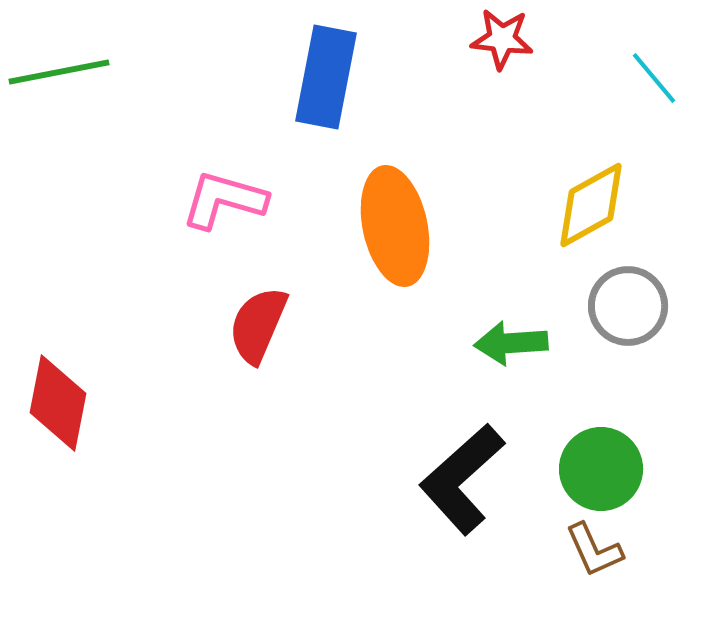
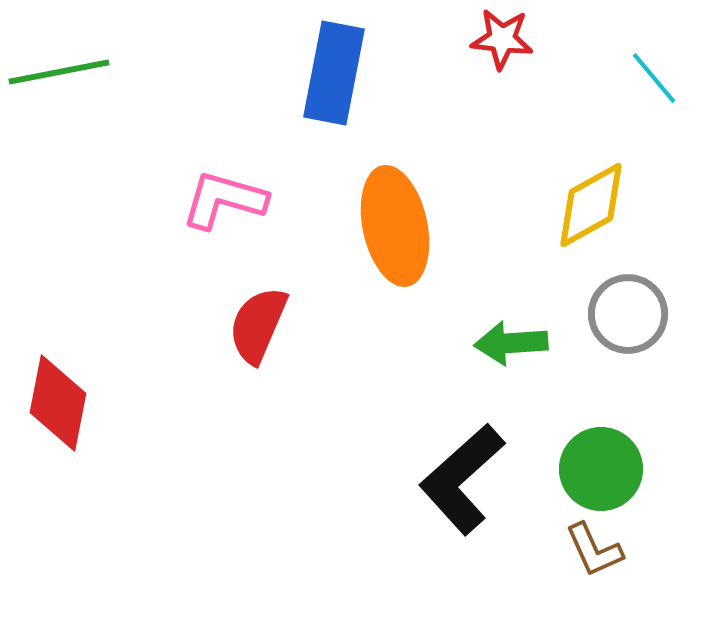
blue rectangle: moved 8 px right, 4 px up
gray circle: moved 8 px down
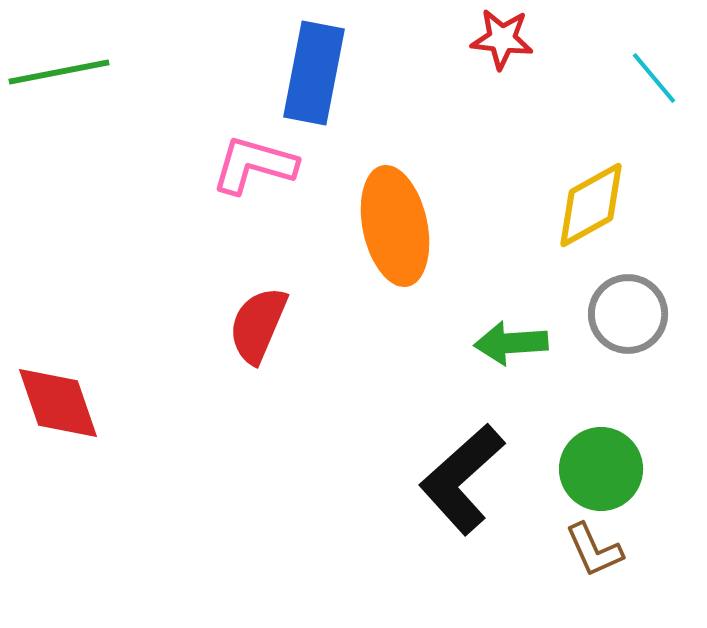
blue rectangle: moved 20 px left
pink L-shape: moved 30 px right, 35 px up
red diamond: rotated 30 degrees counterclockwise
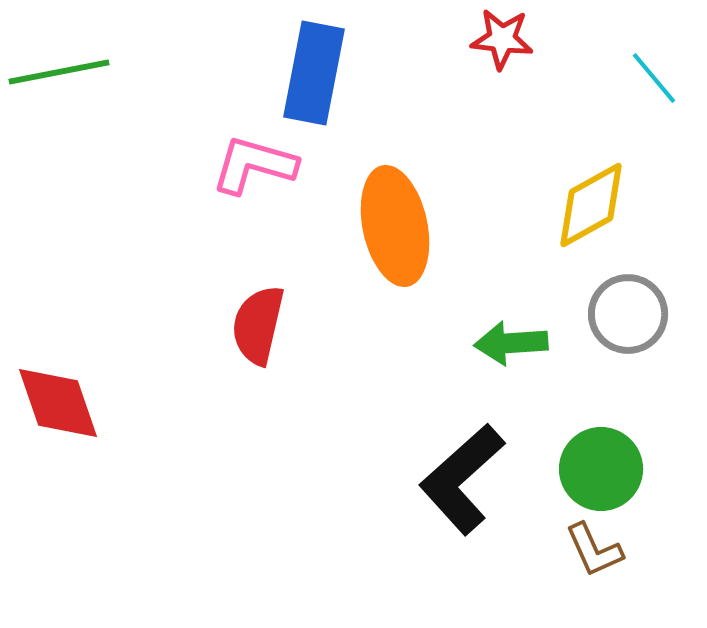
red semicircle: rotated 10 degrees counterclockwise
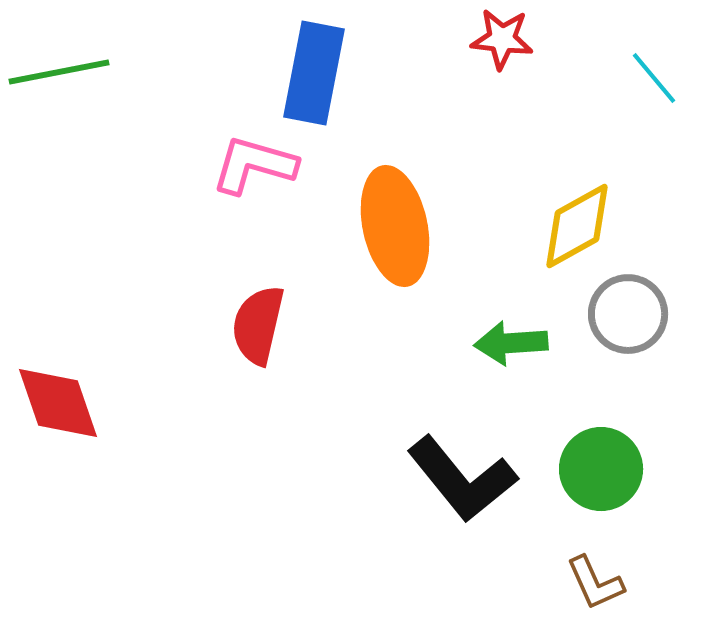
yellow diamond: moved 14 px left, 21 px down
black L-shape: rotated 87 degrees counterclockwise
brown L-shape: moved 1 px right, 33 px down
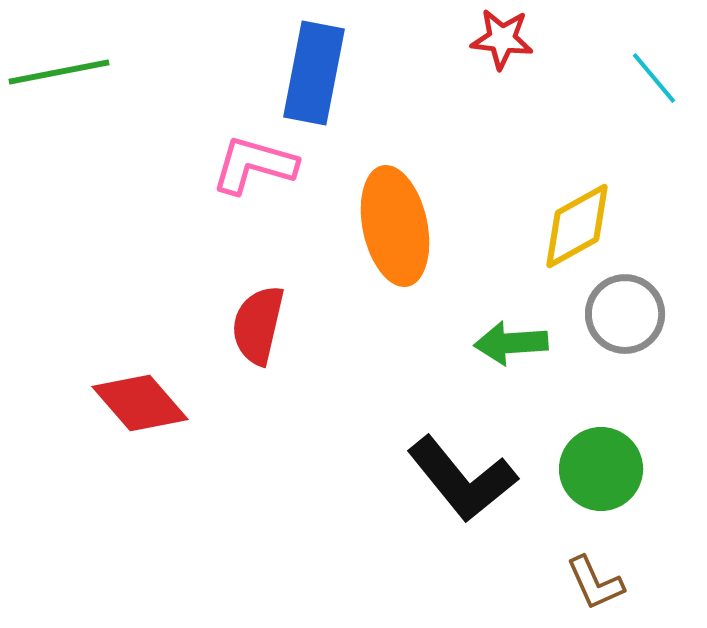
gray circle: moved 3 px left
red diamond: moved 82 px right; rotated 22 degrees counterclockwise
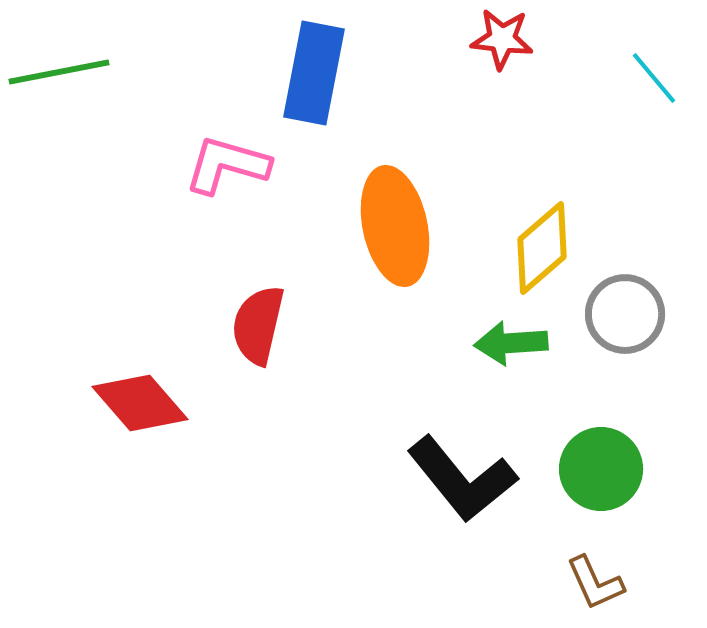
pink L-shape: moved 27 px left
yellow diamond: moved 35 px left, 22 px down; rotated 12 degrees counterclockwise
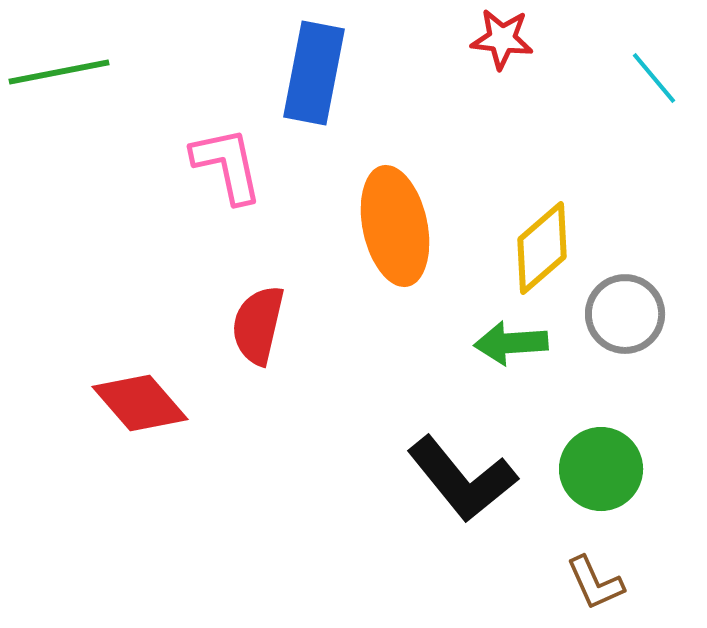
pink L-shape: rotated 62 degrees clockwise
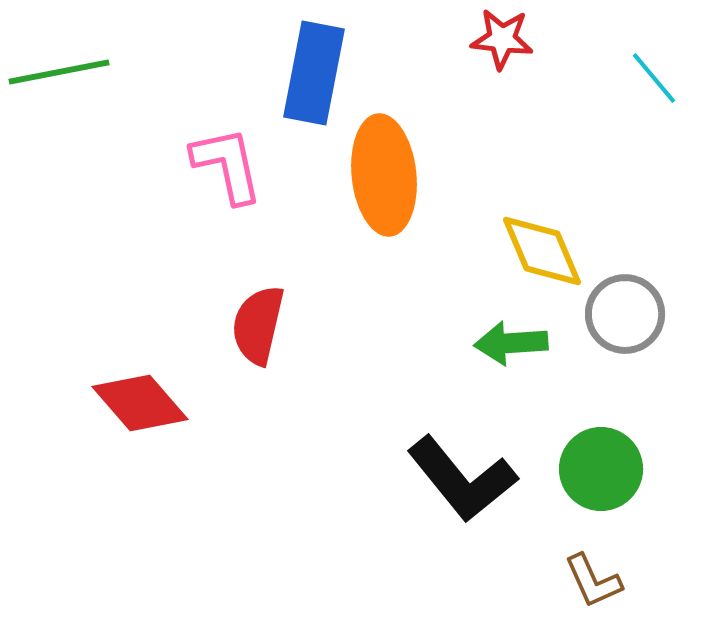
orange ellipse: moved 11 px left, 51 px up; rotated 6 degrees clockwise
yellow diamond: moved 3 px down; rotated 72 degrees counterclockwise
brown L-shape: moved 2 px left, 2 px up
